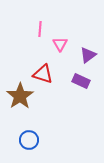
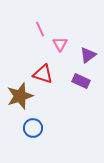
pink line: rotated 28 degrees counterclockwise
brown star: rotated 16 degrees clockwise
blue circle: moved 4 px right, 12 px up
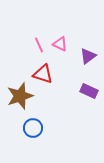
pink line: moved 1 px left, 16 px down
pink triangle: rotated 35 degrees counterclockwise
purple triangle: moved 1 px down
purple rectangle: moved 8 px right, 10 px down
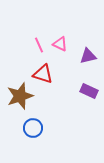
purple triangle: rotated 24 degrees clockwise
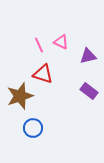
pink triangle: moved 1 px right, 2 px up
purple rectangle: rotated 12 degrees clockwise
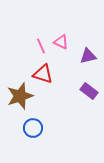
pink line: moved 2 px right, 1 px down
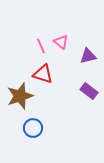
pink triangle: rotated 14 degrees clockwise
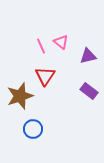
red triangle: moved 2 px right, 2 px down; rotated 45 degrees clockwise
blue circle: moved 1 px down
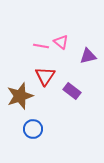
pink line: rotated 56 degrees counterclockwise
purple rectangle: moved 17 px left
